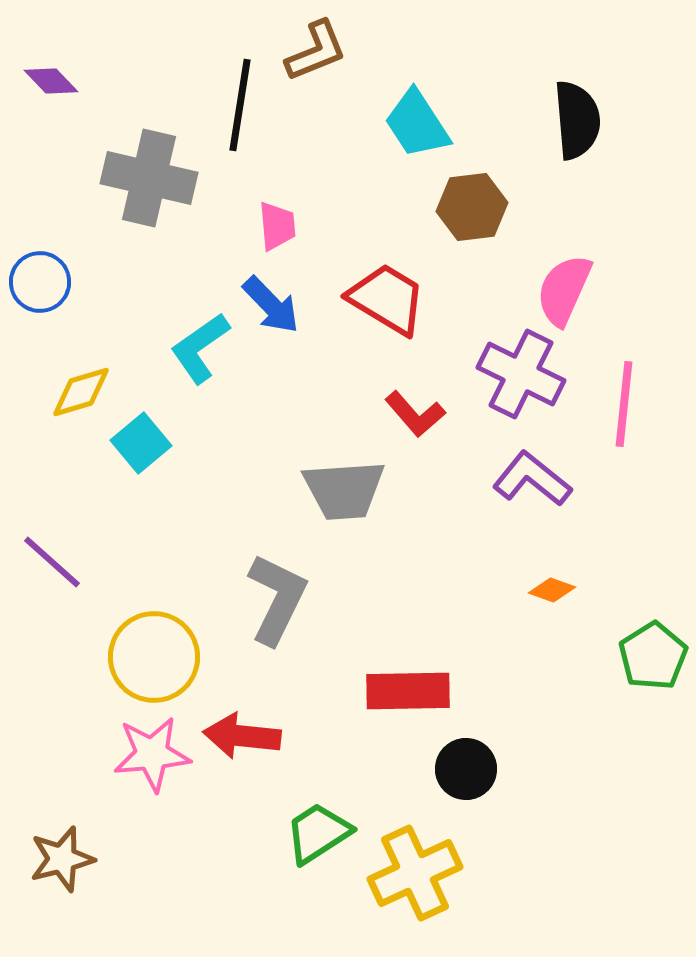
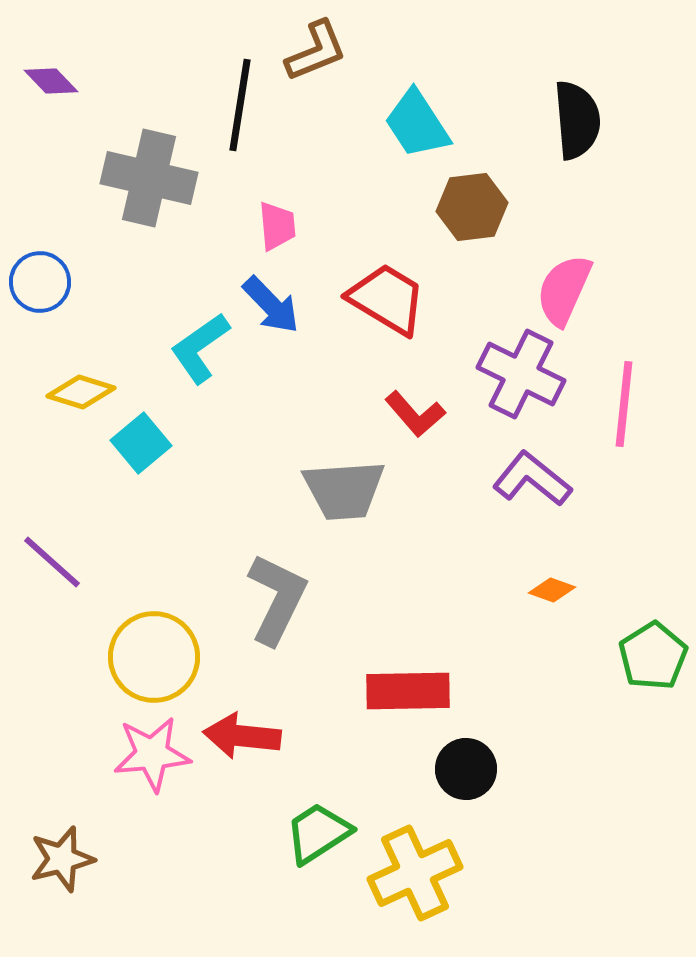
yellow diamond: rotated 34 degrees clockwise
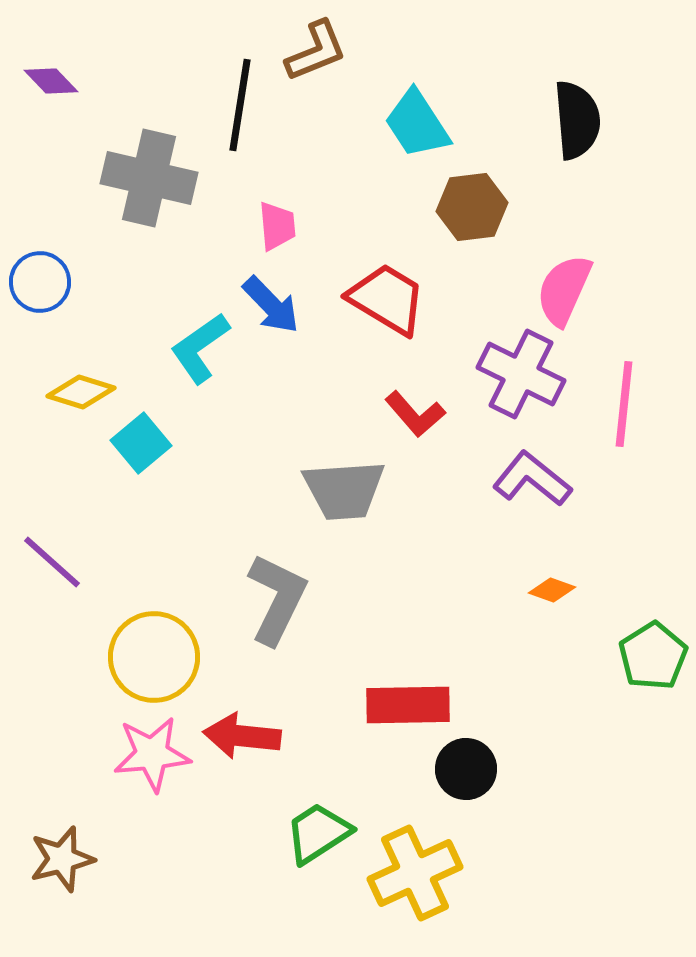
red rectangle: moved 14 px down
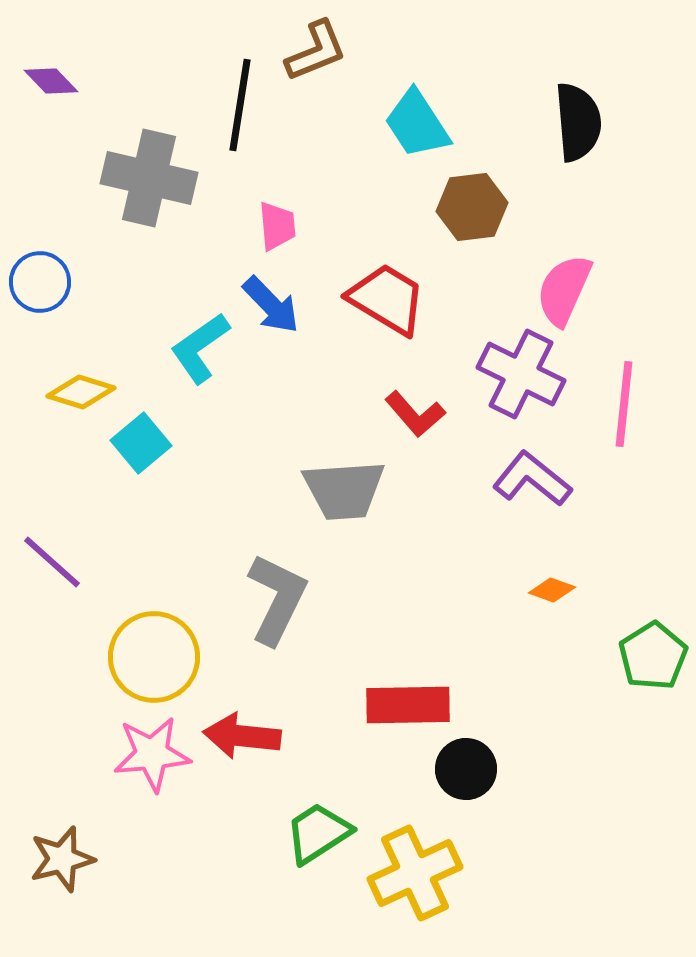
black semicircle: moved 1 px right, 2 px down
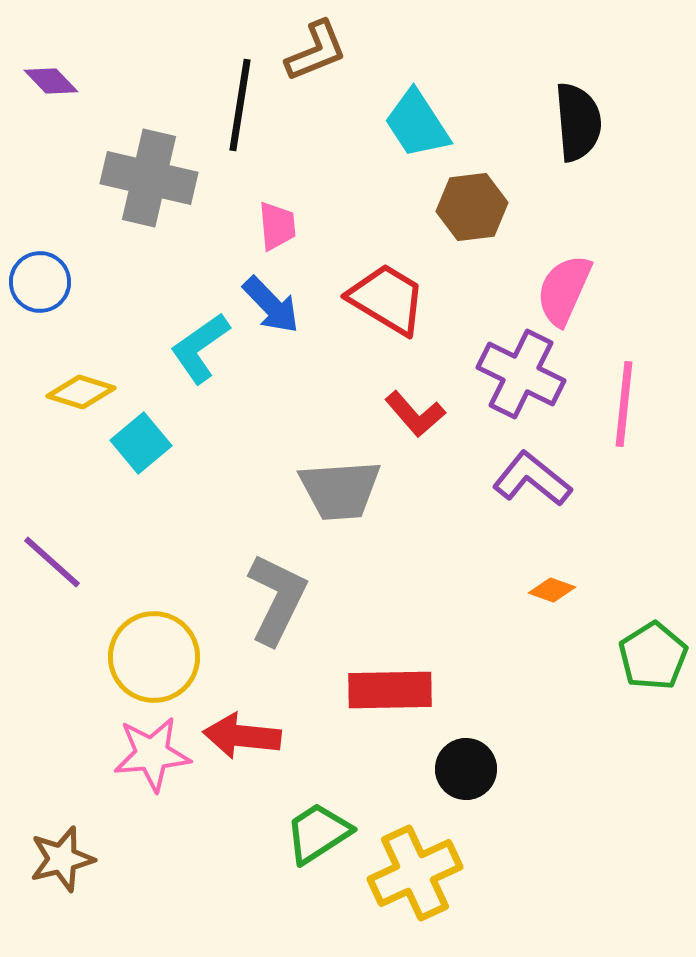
gray trapezoid: moved 4 px left
red rectangle: moved 18 px left, 15 px up
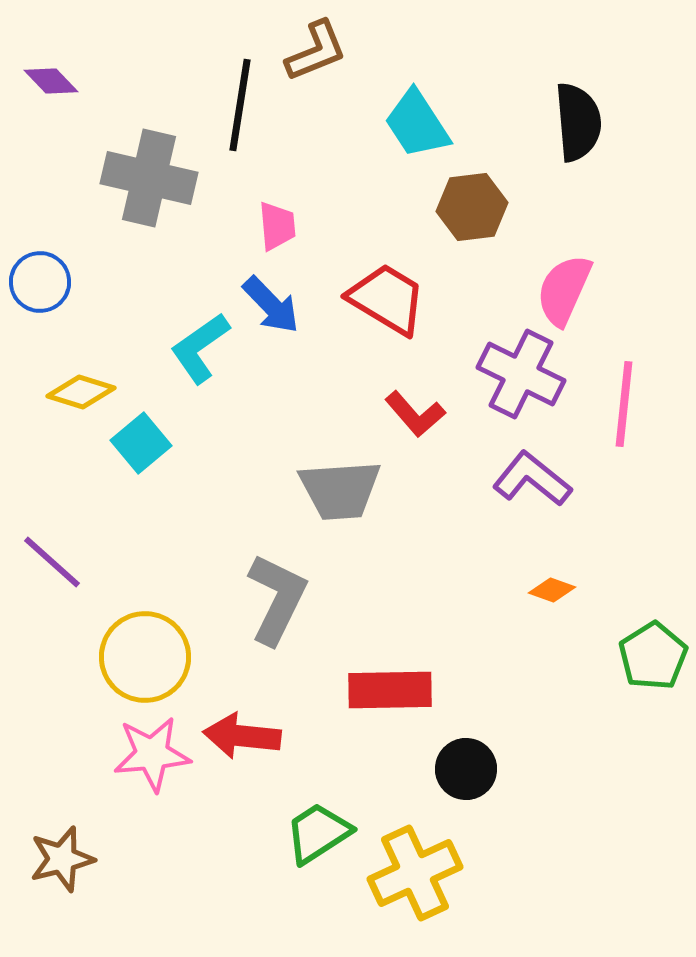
yellow circle: moved 9 px left
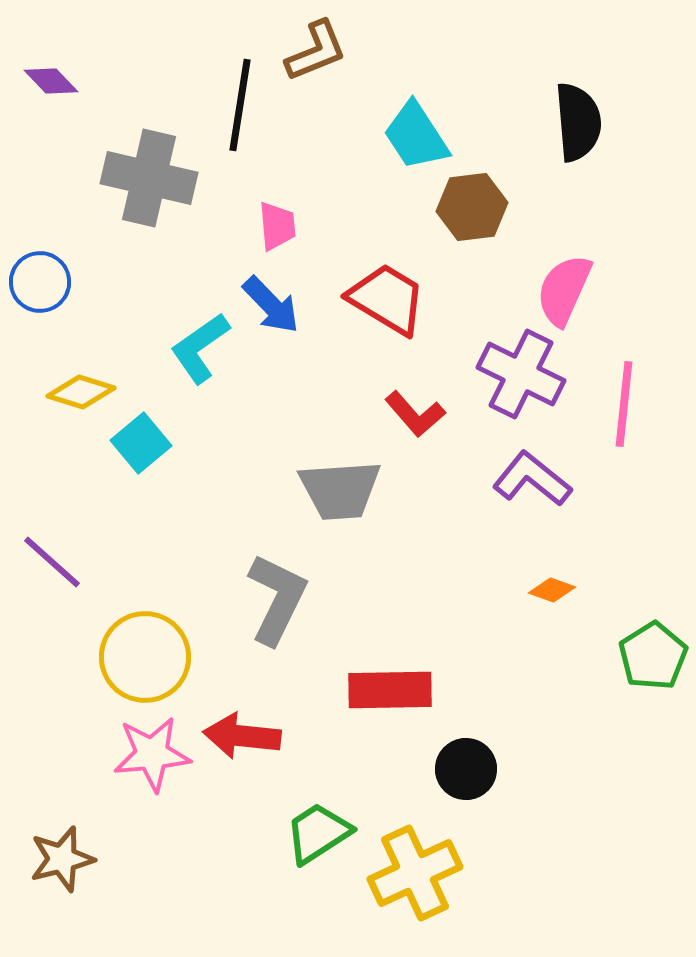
cyan trapezoid: moved 1 px left, 12 px down
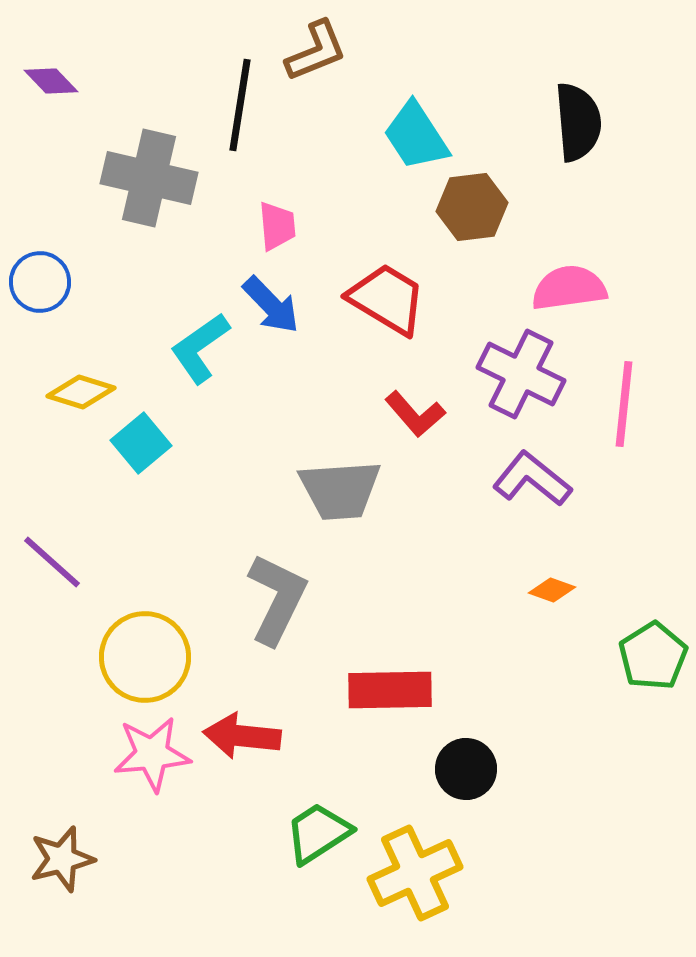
pink semicircle: moved 5 px right, 2 px up; rotated 58 degrees clockwise
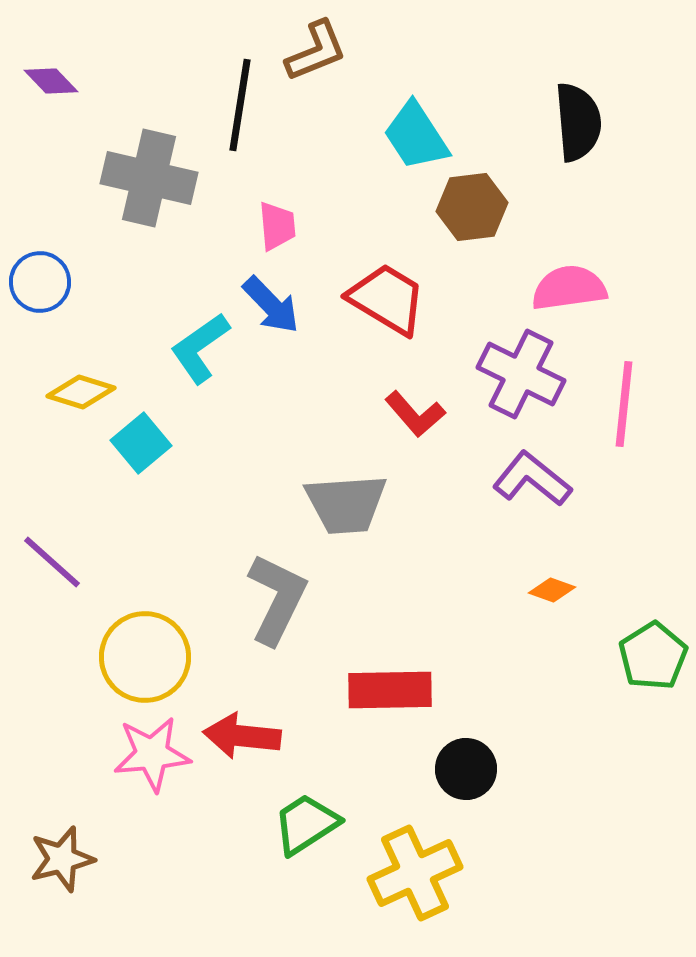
gray trapezoid: moved 6 px right, 14 px down
green trapezoid: moved 12 px left, 9 px up
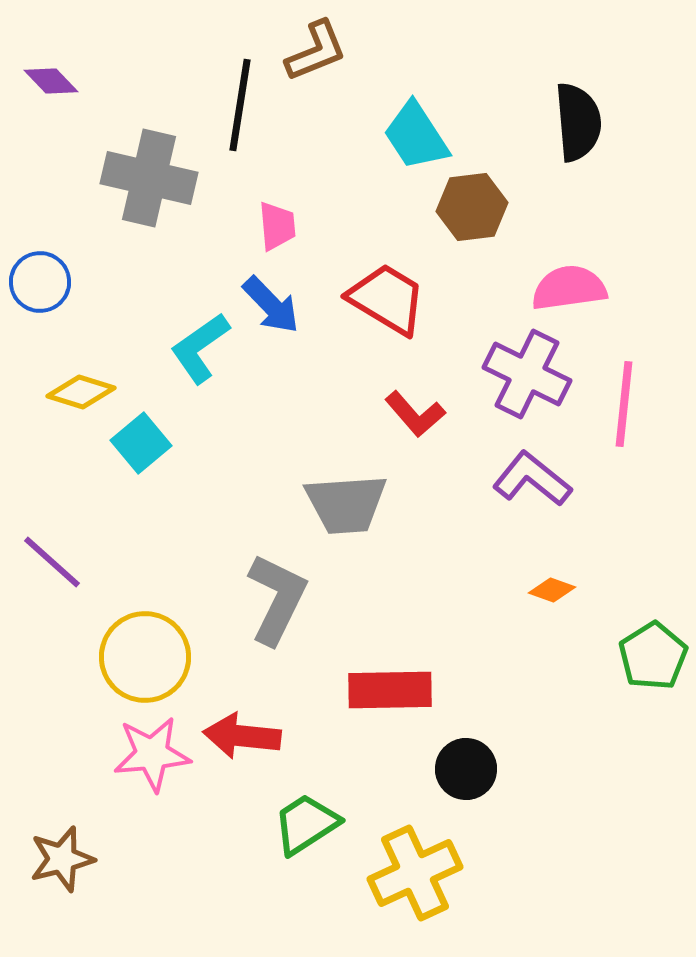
purple cross: moved 6 px right
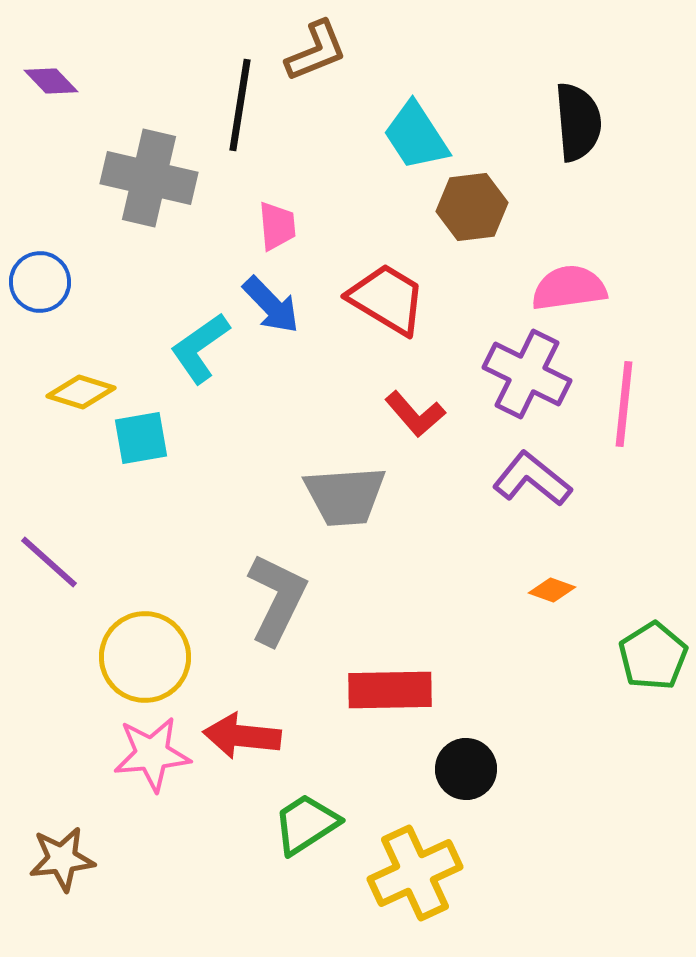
cyan square: moved 5 px up; rotated 30 degrees clockwise
gray trapezoid: moved 1 px left, 8 px up
purple line: moved 3 px left
brown star: rotated 8 degrees clockwise
